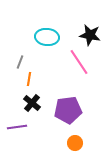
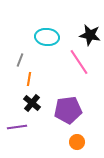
gray line: moved 2 px up
orange circle: moved 2 px right, 1 px up
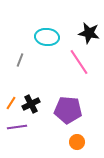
black star: moved 1 px left, 2 px up
orange line: moved 18 px left, 24 px down; rotated 24 degrees clockwise
black cross: moved 1 px left, 1 px down; rotated 24 degrees clockwise
purple pentagon: rotated 12 degrees clockwise
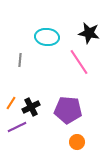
gray line: rotated 16 degrees counterclockwise
black cross: moved 3 px down
purple line: rotated 18 degrees counterclockwise
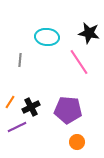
orange line: moved 1 px left, 1 px up
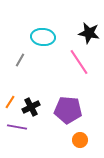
cyan ellipse: moved 4 px left
gray line: rotated 24 degrees clockwise
purple line: rotated 36 degrees clockwise
orange circle: moved 3 px right, 2 px up
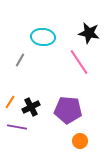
orange circle: moved 1 px down
